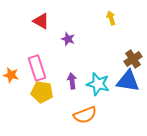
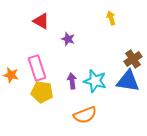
cyan star: moved 3 px left, 3 px up
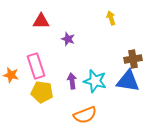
red triangle: rotated 30 degrees counterclockwise
brown cross: rotated 24 degrees clockwise
pink rectangle: moved 1 px left, 2 px up
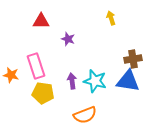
yellow pentagon: moved 1 px right, 1 px down
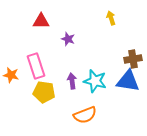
yellow pentagon: moved 1 px right, 1 px up
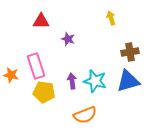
brown cross: moved 3 px left, 7 px up
blue triangle: rotated 25 degrees counterclockwise
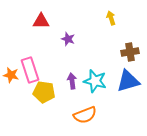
pink rectangle: moved 6 px left, 4 px down
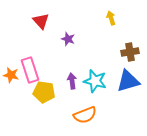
red triangle: rotated 48 degrees clockwise
